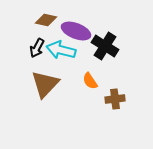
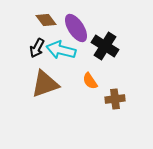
brown diamond: rotated 40 degrees clockwise
purple ellipse: moved 3 px up; rotated 36 degrees clockwise
brown triangle: rotated 28 degrees clockwise
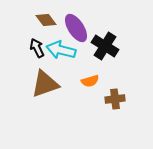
black arrow: rotated 126 degrees clockwise
orange semicircle: rotated 72 degrees counterclockwise
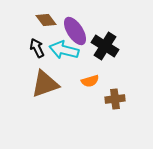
purple ellipse: moved 1 px left, 3 px down
cyan arrow: moved 3 px right
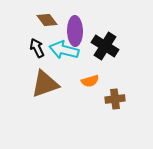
brown diamond: moved 1 px right
purple ellipse: rotated 32 degrees clockwise
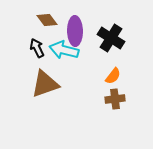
black cross: moved 6 px right, 8 px up
orange semicircle: moved 23 px right, 5 px up; rotated 36 degrees counterclockwise
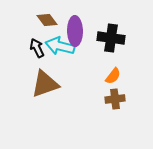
black cross: rotated 24 degrees counterclockwise
cyan arrow: moved 4 px left, 4 px up
